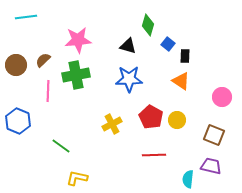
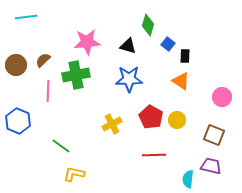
pink star: moved 9 px right, 2 px down
yellow L-shape: moved 3 px left, 4 px up
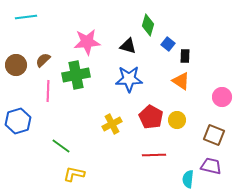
blue hexagon: rotated 20 degrees clockwise
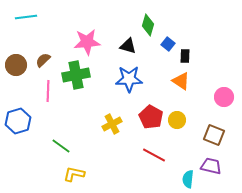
pink circle: moved 2 px right
red line: rotated 30 degrees clockwise
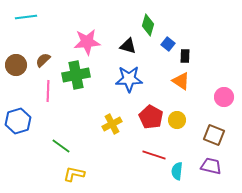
red line: rotated 10 degrees counterclockwise
cyan semicircle: moved 11 px left, 8 px up
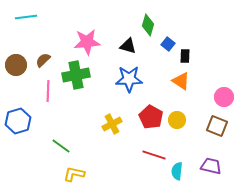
brown square: moved 3 px right, 9 px up
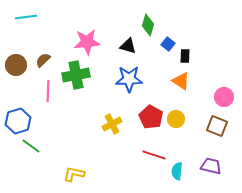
yellow circle: moved 1 px left, 1 px up
green line: moved 30 px left
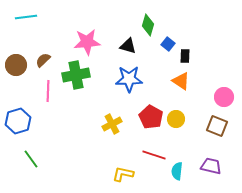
green line: moved 13 px down; rotated 18 degrees clockwise
yellow L-shape: moved 49 px right
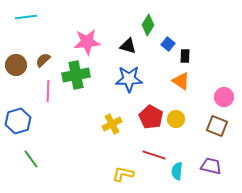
green diamond: rotated 15 degrees clockwise
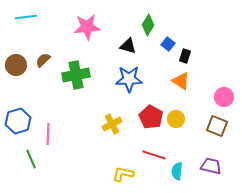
pink star: moved 15 px up
black rectangle: rotated 16 degrees clockwise
pink line: moved 43 px down
green line: rotated 12 degrees clockwise
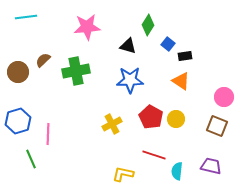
black rectangle: rotated 64 degrees clockwise
brown circle: moved 2 px right, 7 px down
green cross: moved 4 px up
blue star: moved 1 px right, 1 px down
